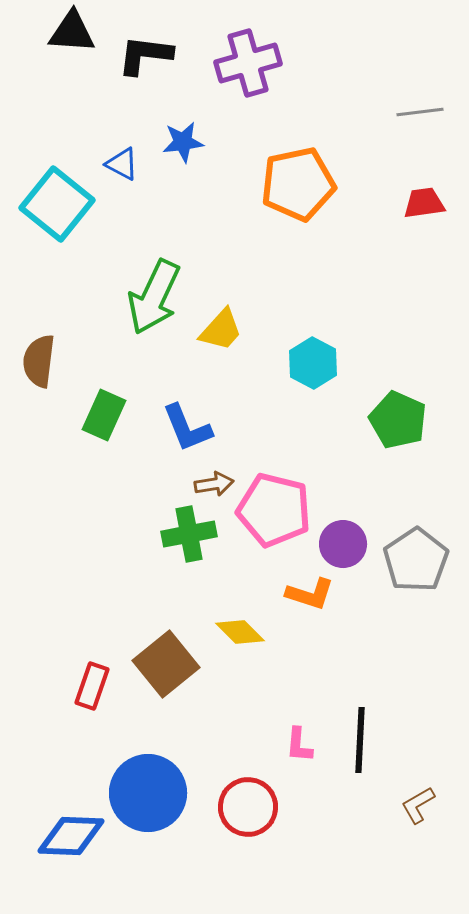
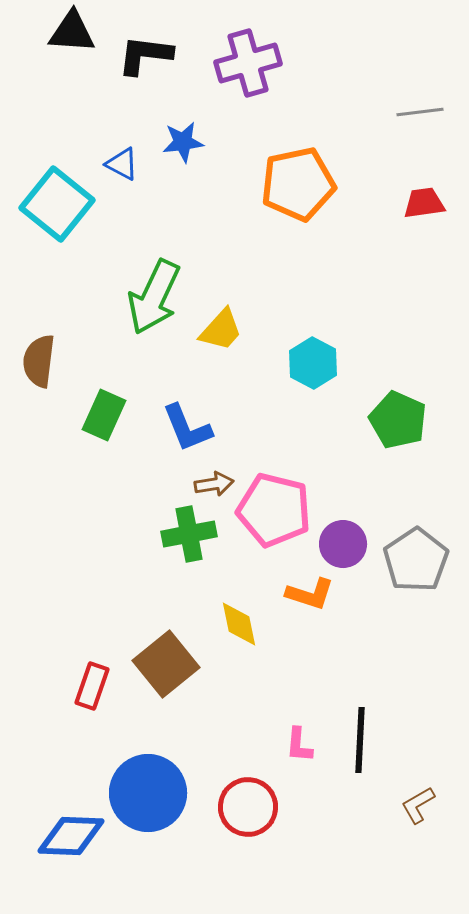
yellow diamond: moved 1 px left, 8 px up; rotated 33 degrees clockwise
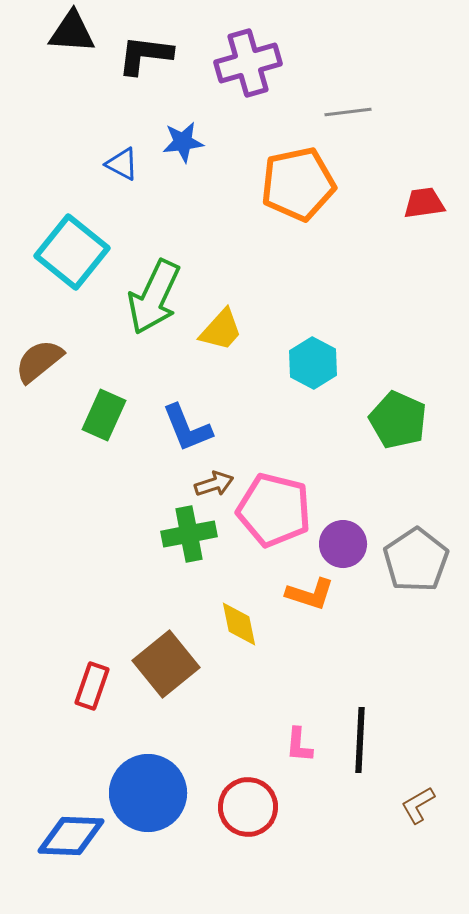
gray line: moved 72 px left
cyan square: moved 15 px right, 48 px down
brown semicircle: rotated 44 degrees clockwise
brown arrow: rotated 9 degrees counterclockwise
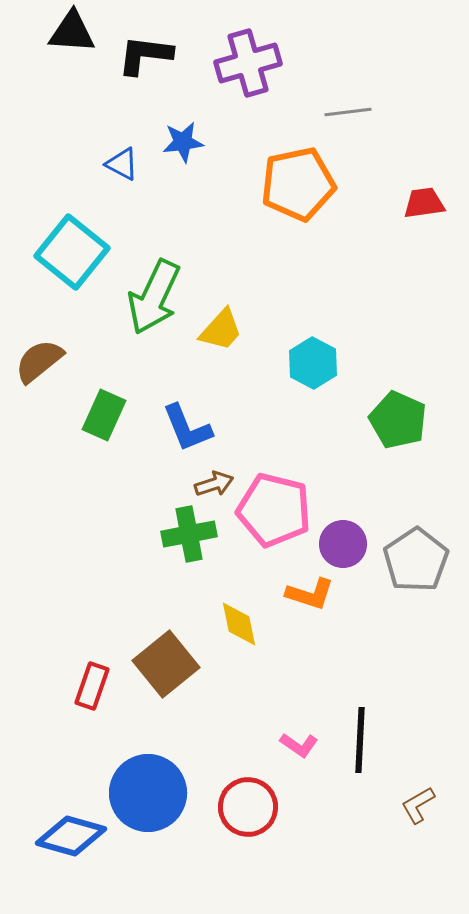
pink L-shape: rotated 60 degrees counterclockwise
blue diamond: rotated 14 degrees clockwise
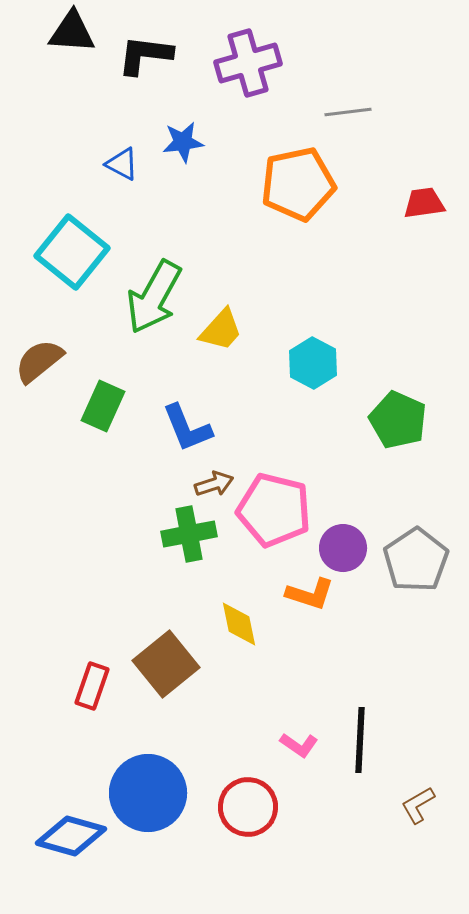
green arrow: rotated 4 degrees clockwise
green rectangle: moved 1 px left, 9 px up
purple circle: moved 4 px down
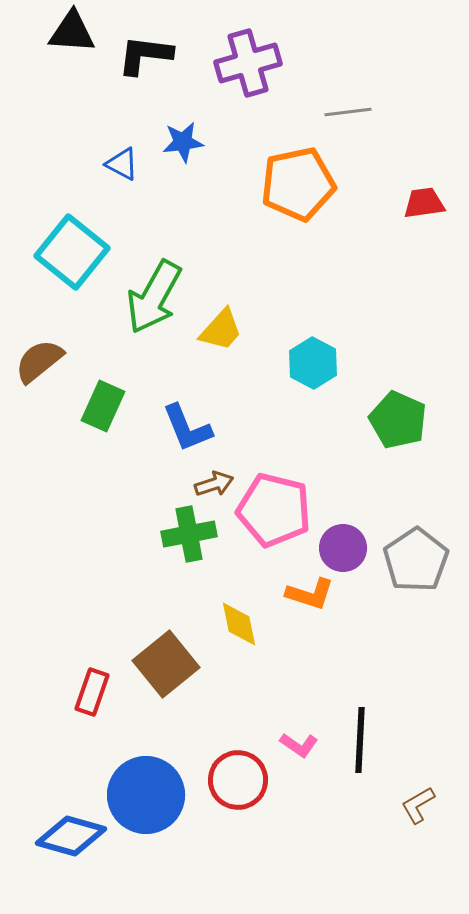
red rectangle: moved 6 px down
blue circle: moved 2 px left, 2 px down
red circle: moved 10 px left, 27 px up
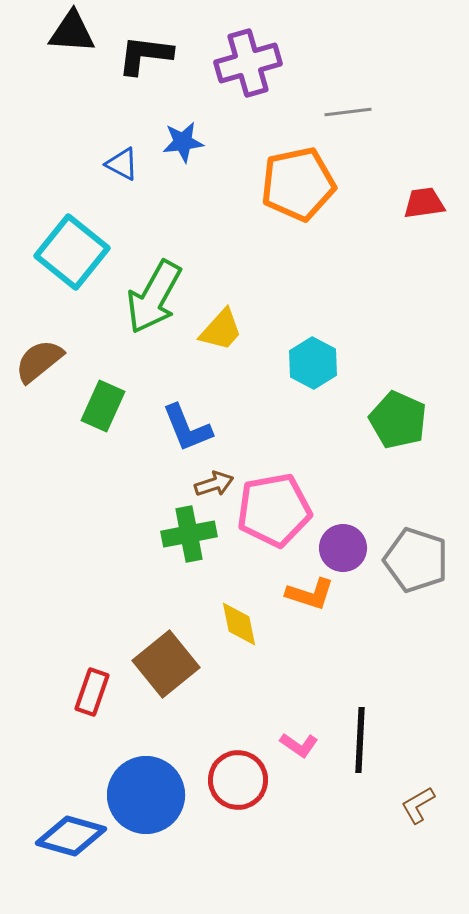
pink pentagon: rotated 24 degrees counterclockwise
gray pentagon: rotated 20 degrees counterclockwise
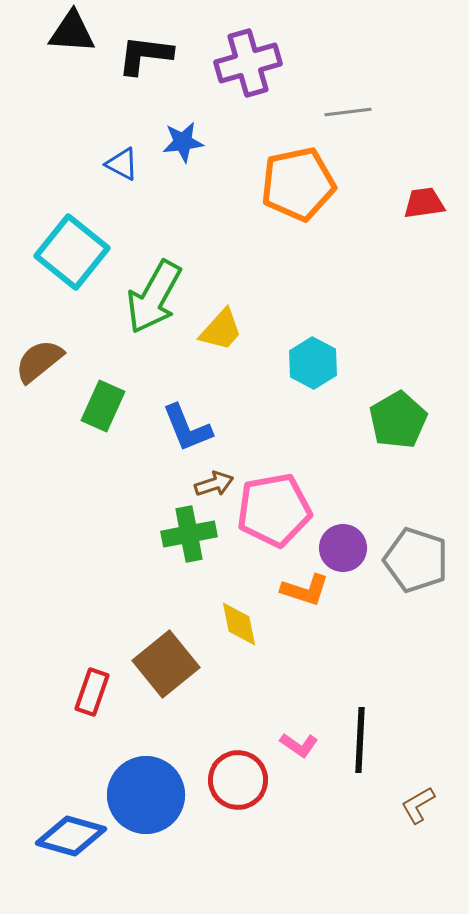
green pentagon: rotated 18 degrees clockwise
orange L-shape: moved 5 px left, 4 px up
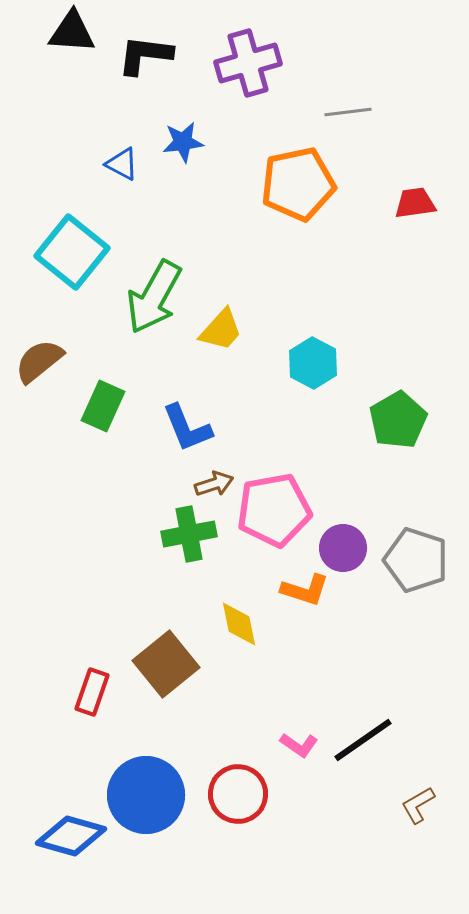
red trapezoid: moved 9 px left
black line: moved 3 px right; rotated 52 degrees clockwise
red circle: moved 14 px down
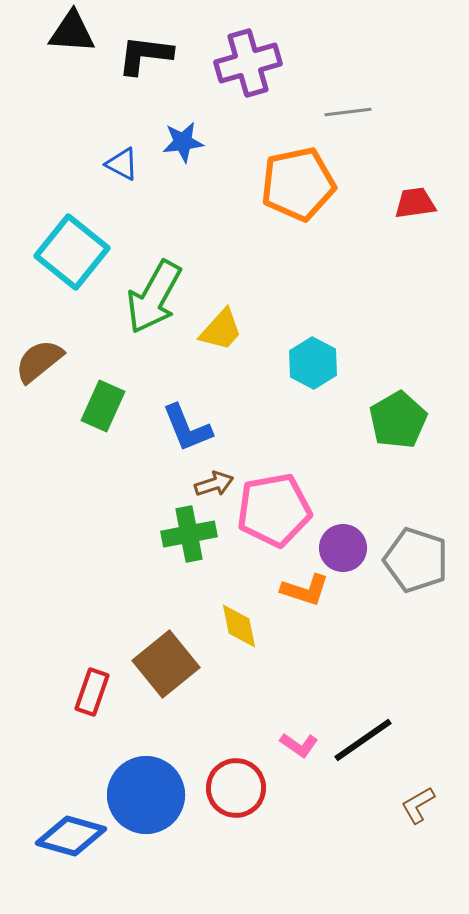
yellow diamond: moved 2 px down
red circle: moved 2 px left, 6 px up
